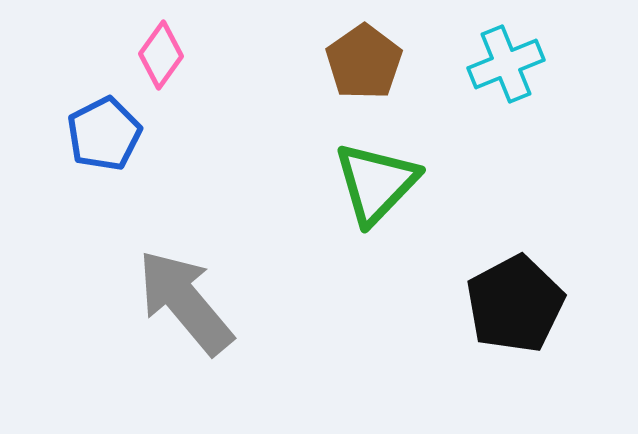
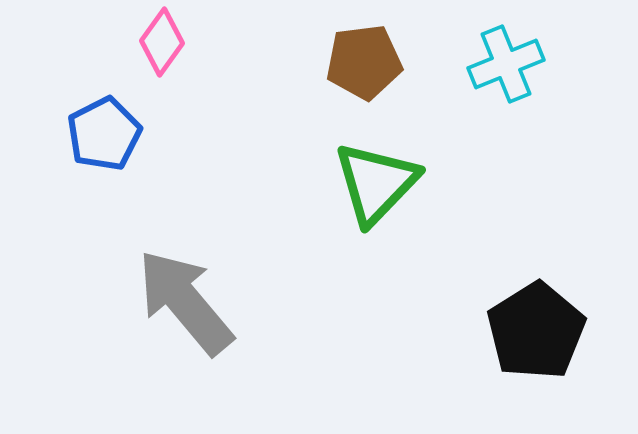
pink diamond: moved 1 px right, 13 px up
brown pentagon: rotated 28 degrees clockwise
black pentagon: moved 21 px right, 27 px down; rotated 4 degrees counterclockwise
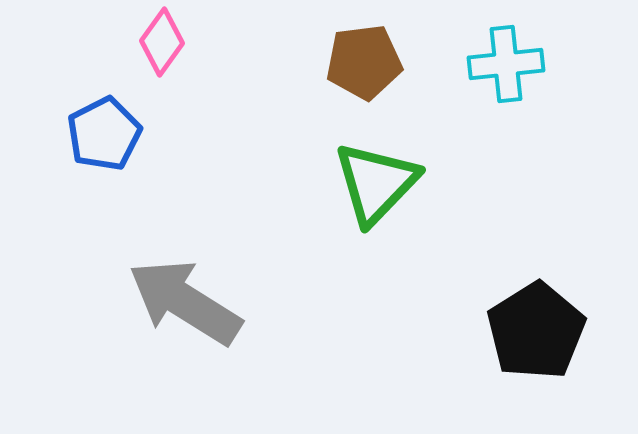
cyan cross: rotated 16 degrees clockwise
gray arrow: rotated 18 degrees counterclockwise
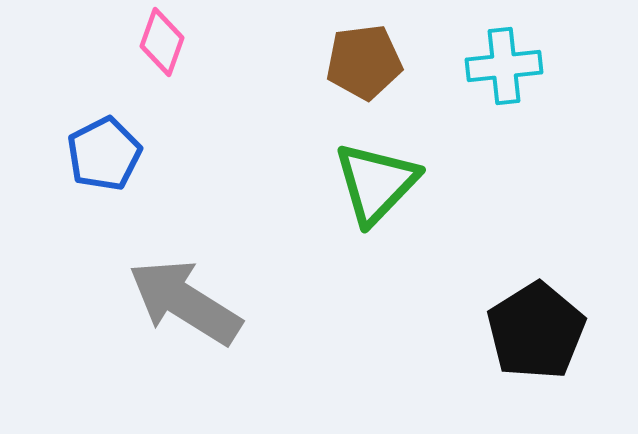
pink diamond: rotated 16 degrees counterclockwise
cyan cross: moved 2 px left, 2 px down
blue pentagon: moved 20 px down
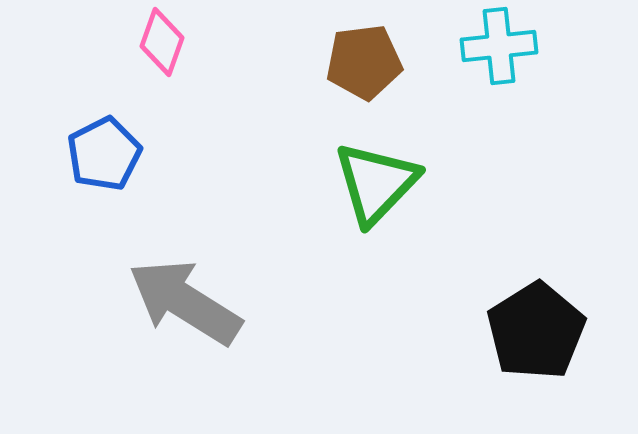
cyan cross: moved 5 px left, 20 px up
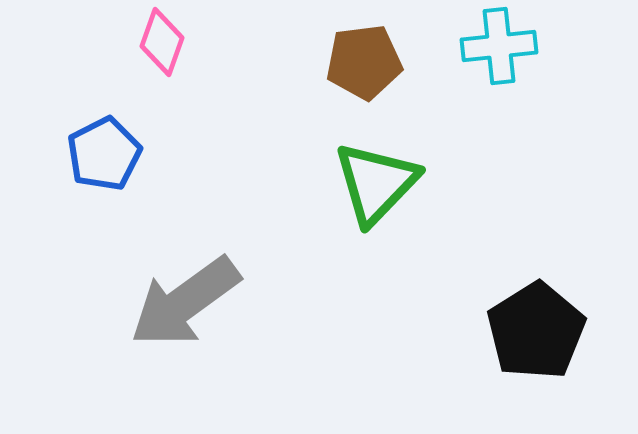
gray arrow: rotated 68 degrees counterclockwise
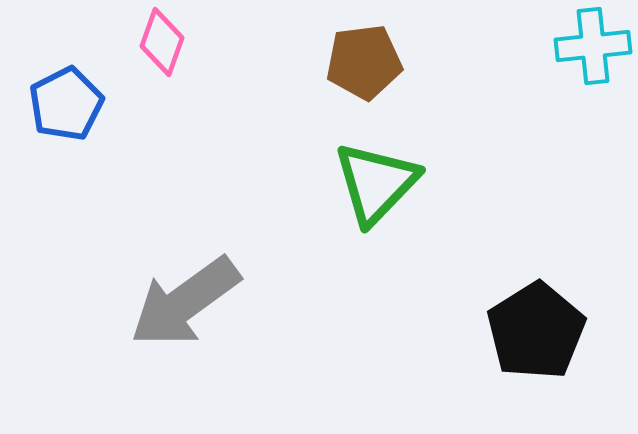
cyan cross: moved 94 px right
blue pentagon: moved 38 px left, 50 px up
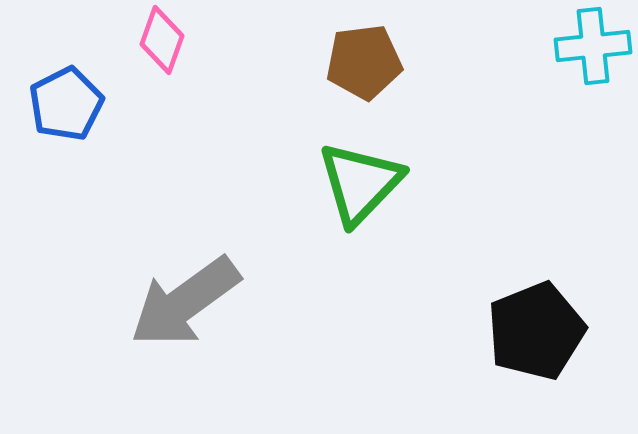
pink diamond: moved 2 px up
green triangle: moved 16 px left
black pentagon: rotated 10 degrees clockwise
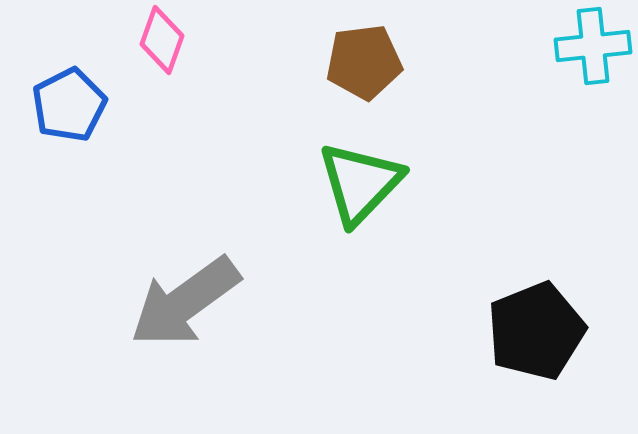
blue pentagon: moved 3 px right, 1 px down
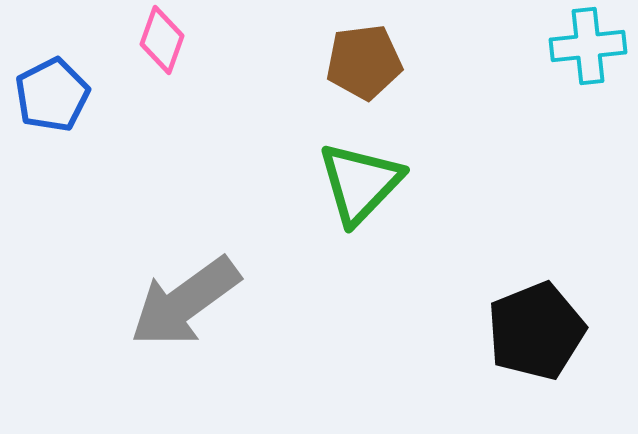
cyan cross: moved 5 px left
blue pentagon: moved 17 px left, 10 px up
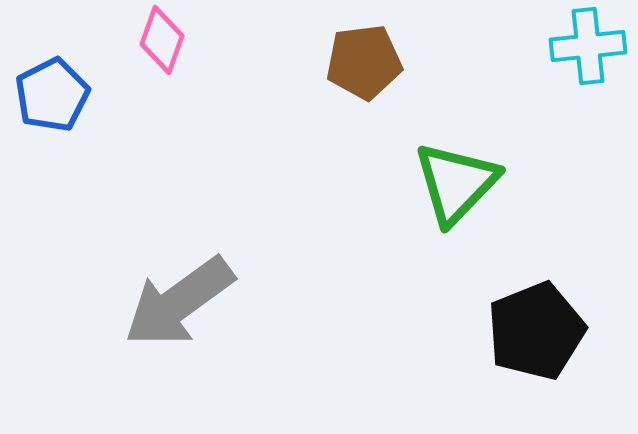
green triangle: moved 96 px right
gray arrow: moved 6 px left
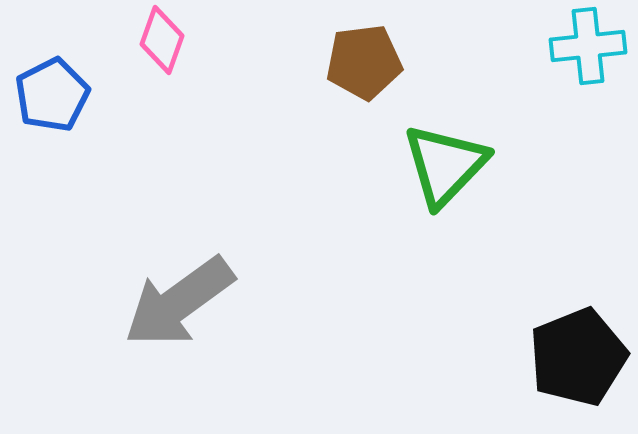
green triangle: moved 11 px left, 18 px up
black pentagon: moved 42 px right, 26 px down
